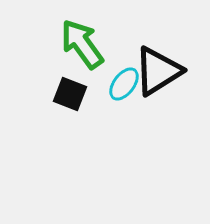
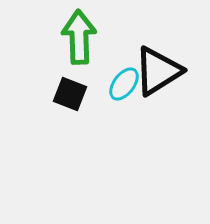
green arrow: moved 3 px left, 7 px up; rotated 34 degrees clockwise
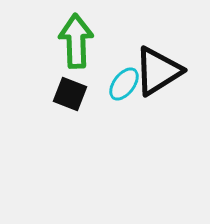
green arrow: moved 3 px left, 4 px down
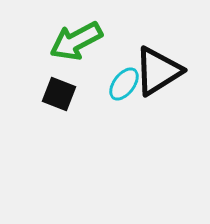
green arrow: rotated 116 degrees counterclockwise
black square: moved 11 px left
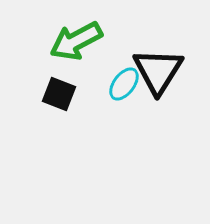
black triangle: rotated 26 degrees counterclockwise
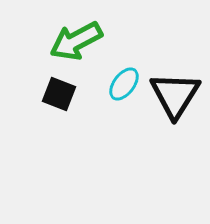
black triangle: moved 17 px right, 24 px down
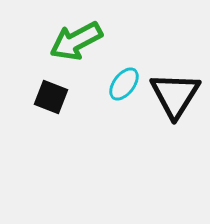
black square: moved 8 px left, 3 px down
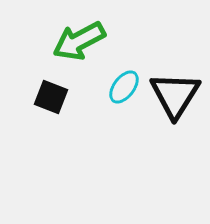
green arrow: moved 3 px right
cyan ellipse: moved 3 px down
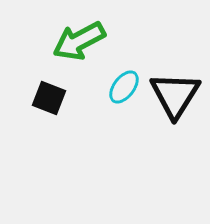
black square: moved 2 px left, 1 px down
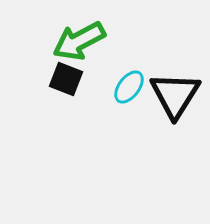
cyan ellipse: moved 5 px right
black square: moved 17 px right, 19 px up
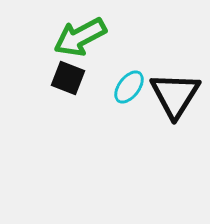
green arrow: moved 1 px right, 4 px up
black square: moved 2 px right, 1 px up
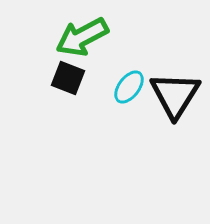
green arrow: moved 2 px right
